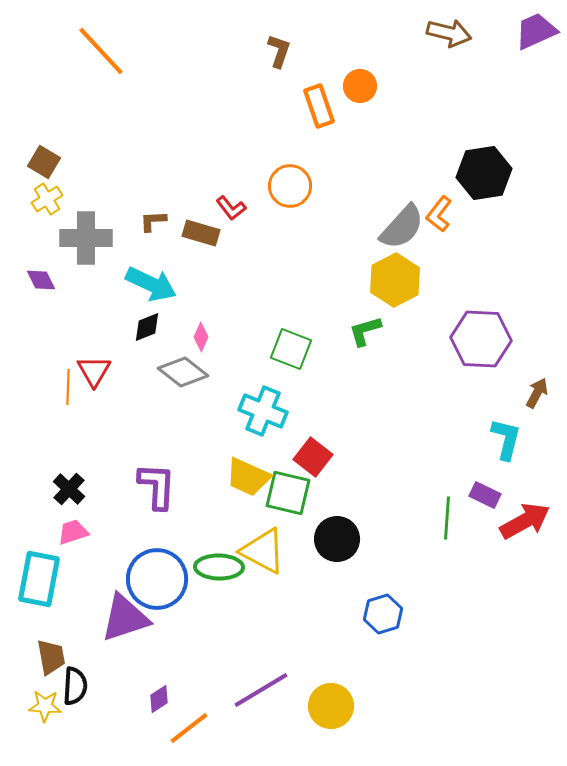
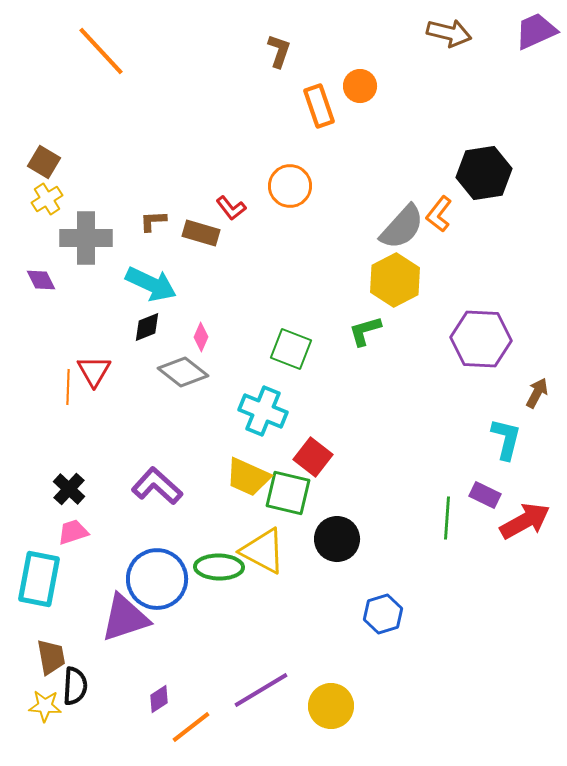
purple L-shape at (157, 486): rotated 51 degrees counterclockwise
orange line at (189, 728): moved 2 px right, 1 px up
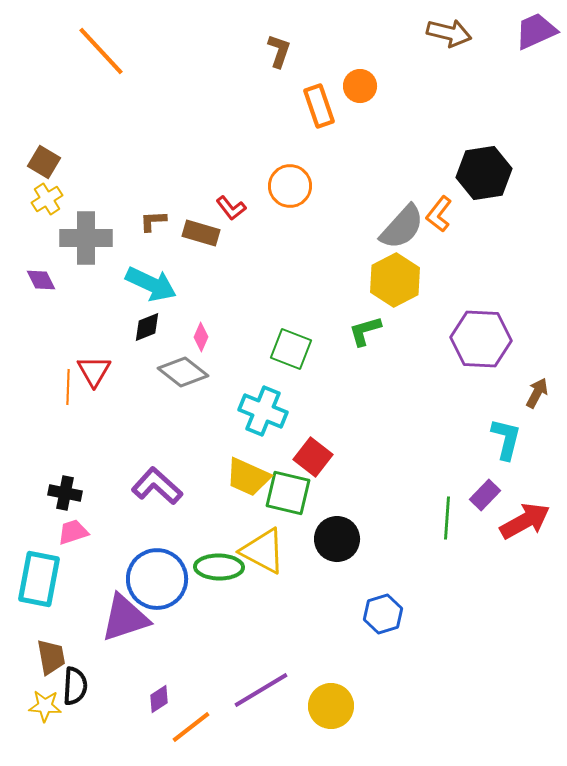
black cross at (69, 489): moved 4 px left, 4 px down; rotated 32 degrees counterclockwise
purple rectangle at (485, 495): rotated 72 degrees counterclockwise
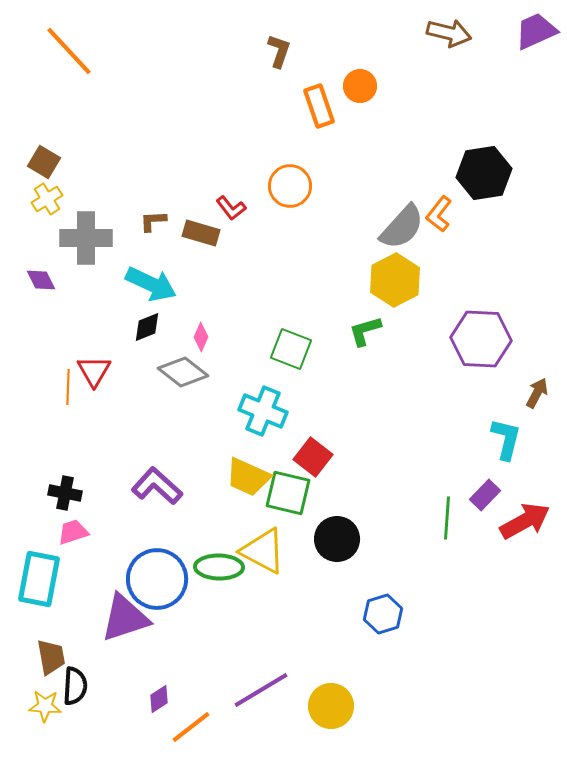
orange line at (101, 51): moved 32 px left
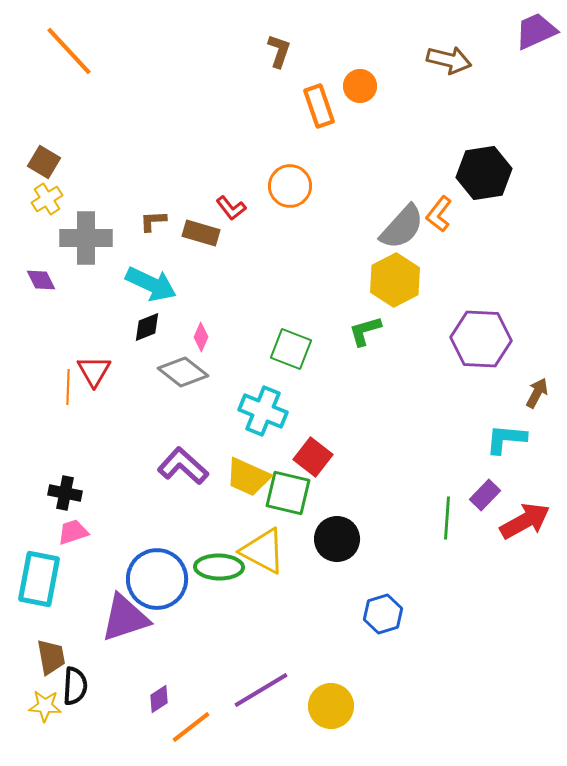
brown arrow at (449, 33): moved 27 px down
cyan L-shape at (506, 439): rotated 99 degrees counterclockwise
purple L-shape at (157, 486): moved 26 px right, 20 px up
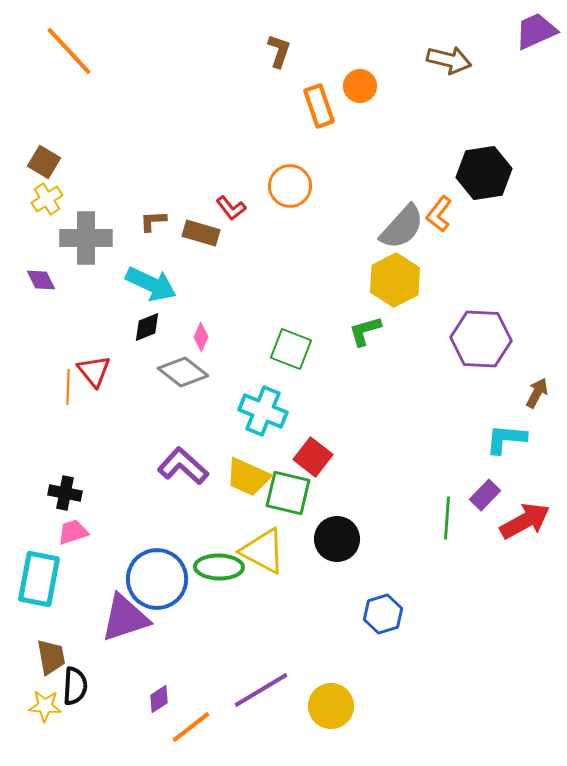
red triangle at (94, 371): rotated 9 degrees counterclockwise
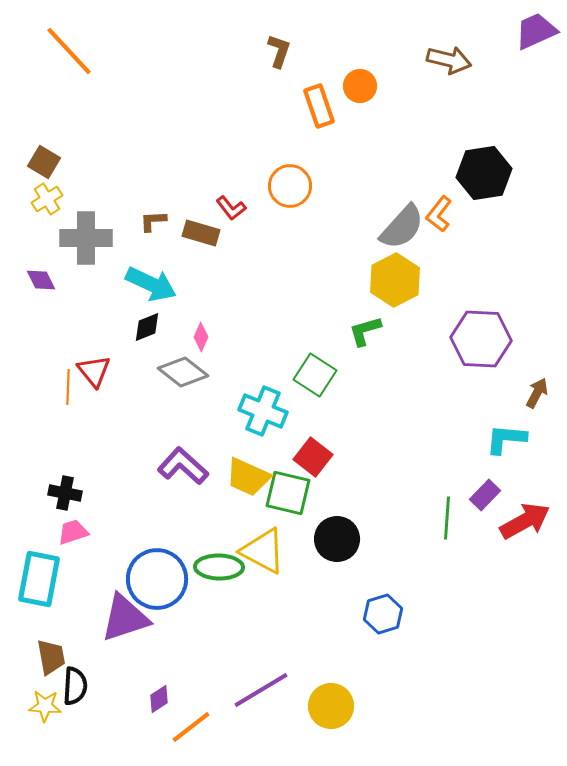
green square at (291, 349): moved 24 px right, 26 px down; rotated 12 degrees clockwise
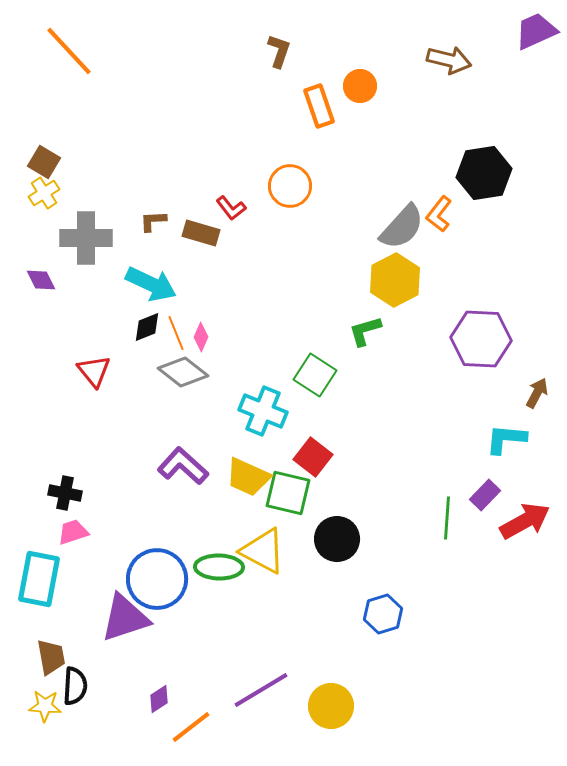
yellow cross at (47, 199): moved 3 px left, 6 px up
orange line at (68, 387): moved 108 px right, 54 px up; rotated 24 degrees counterclockwise
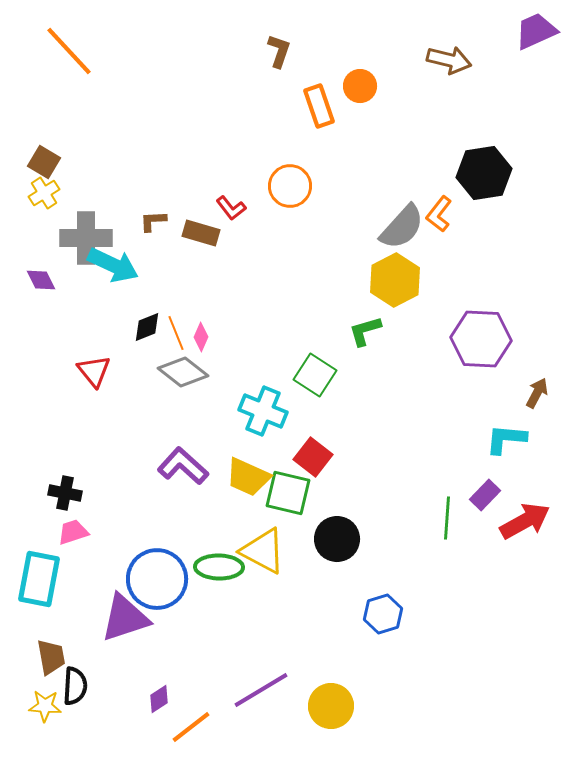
cyan arrow at (151, 284): moved 38 px left, 19 px up
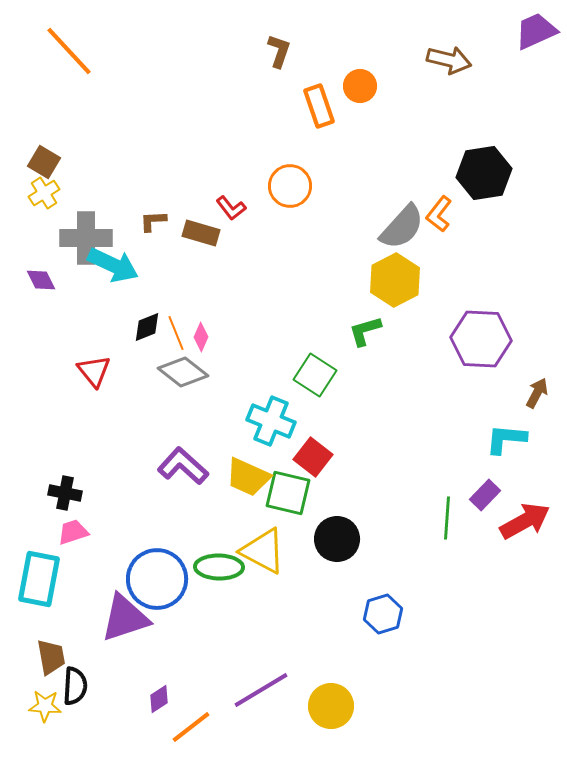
cyan cross at (263, 411): moved 8 px right, 10 px down
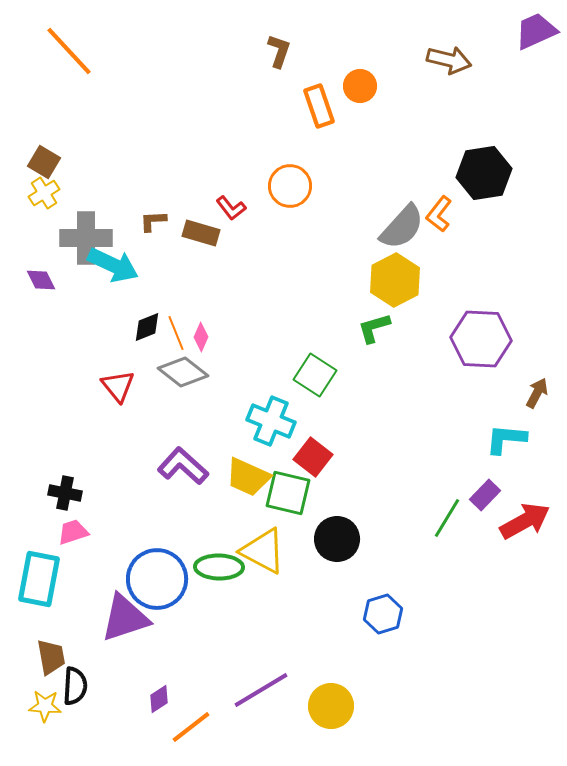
green L-shape at (365, 331): moved 9 px right, 3 px up
red triangle at (94, 371): moved 24 px right, 15 px down
green line at (447, 518): rotated 27 degrees clockwise
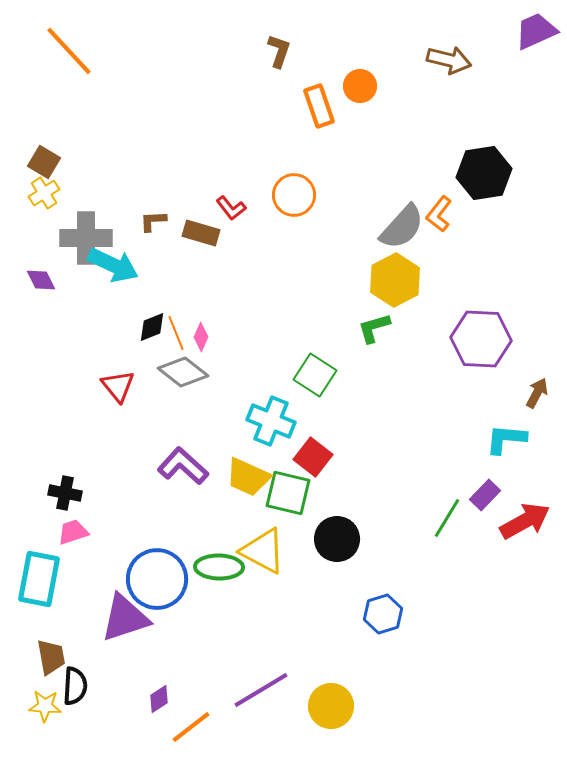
orange circle at (290, 186): moved 4 px right, 9 px down
black diamond at (147, 327): moved 5 px right
